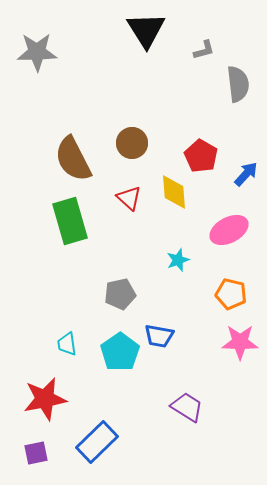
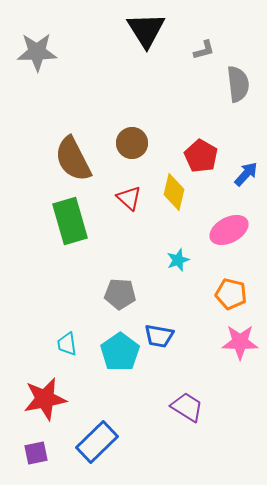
yellow diamond: rotated 18 degrees clockwise
gray pentagon: rotated 16 degrees clockwise
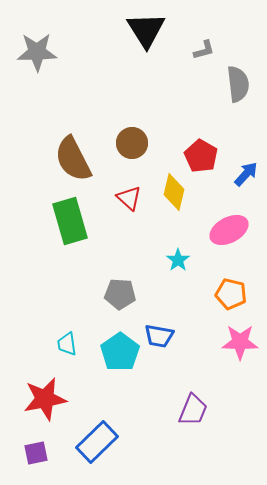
cyan star: rotated 15 degrees counterclockwise
purple trapezoid: moved 6 px right, 3 px down; rotated 80 degrees clockwise
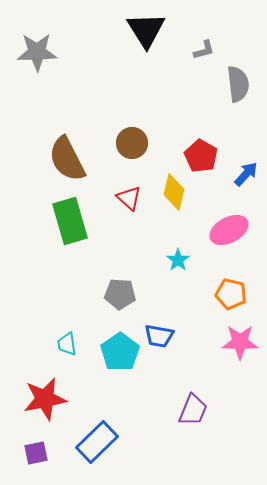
brown semicircle: moved 6 px left
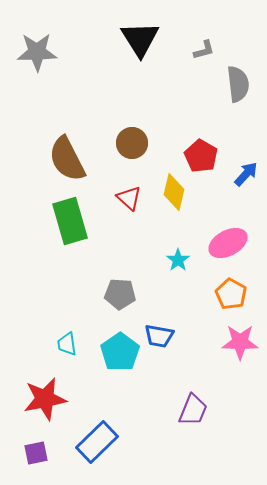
black triangle: moved 6 px left, 9 px down
pink ellipse: moved 1 px left, 13 px down
orange pentagon: rotated 16 degrees clockwise
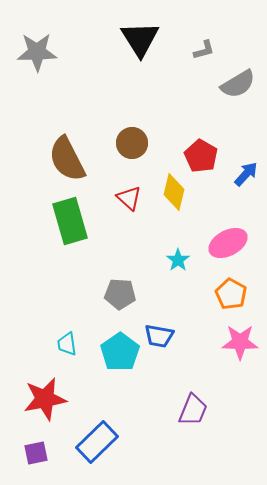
gray semicircle: rotated 66 degrees clockwise
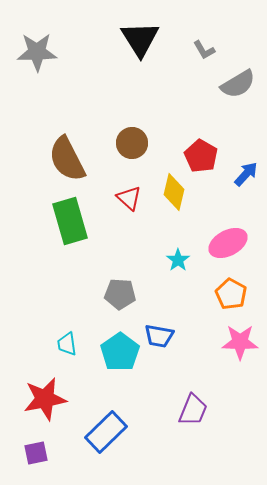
gray L-shape: rotated 75 degrees clockwise
blue rectangle: moved 9 px right, 10 px up
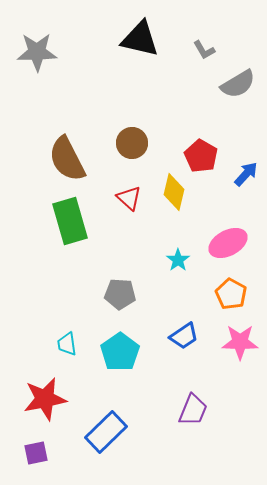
black triangle: rotated 45 degrees counterclockwise
blue trapezoid: moved 25 px right; rotated 44 degrees counterclockwise
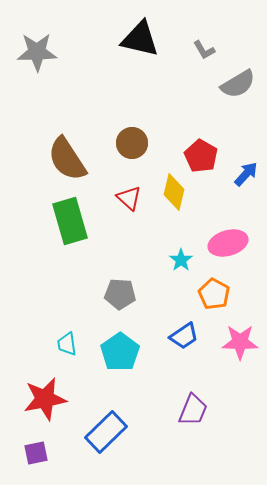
brown semicircle: rotated 6 degrees counterclockwise
pink ellipse: rotated 12 degrees clockwise
cyan star: moved 3 px right
orange pentagon: moved 17 px left
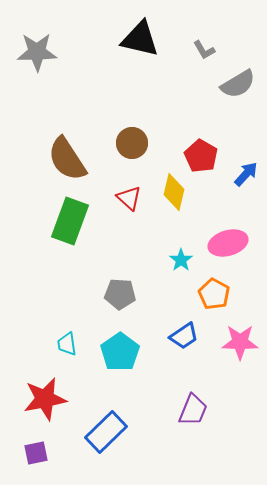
green rectangle: rotated 36 degrees clockwise
